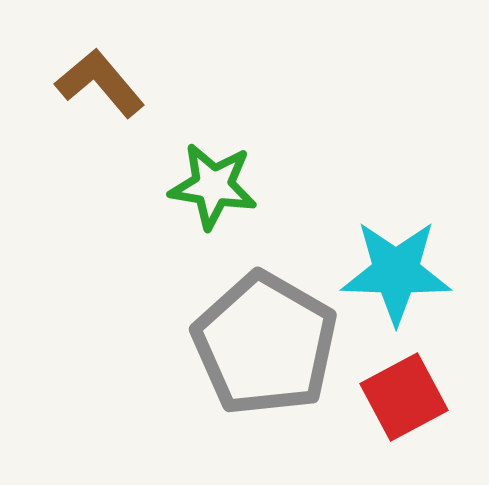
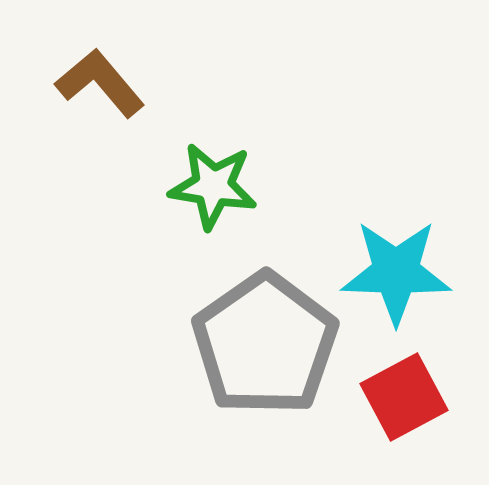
gray pentagon: rotated 7 degrees clockwise
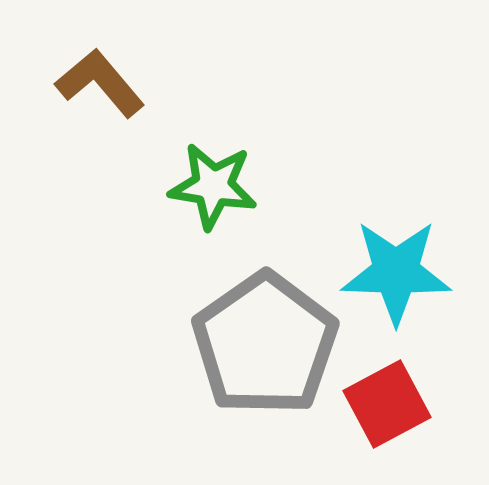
red square: moved 17 px left, 7 px down
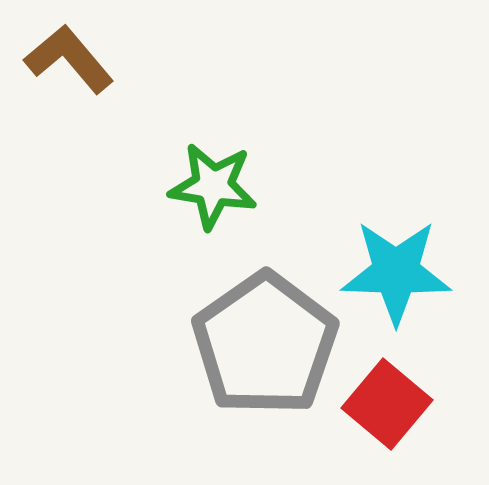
brown L-shape: moved 31 px left, 24 px up
red square: rotated 22 degrees counterclockwise
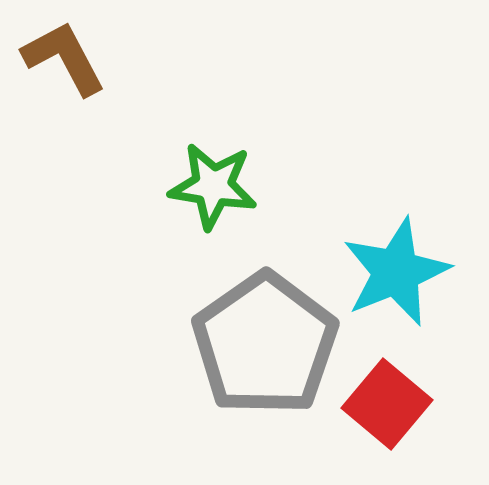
brown L-shape: moved 5 px left, 1 px up; rotated 12 degrees clockwise
cyan star: rotated 24 degrees counterclockwise
